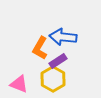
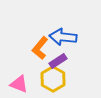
orange L-shape: rotated 10 degrees clockwise
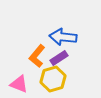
orange L-shape: moved 3 px left, 8 px down
purple rectangle: moved 1 px right, 3 px up
yellow hexagon: rotated 15 degrees clockwise
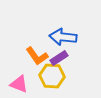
orange L-shape: rotated 75 degrees counterclockwise
yellow hexagon: moved 1 px left, 3 px up; rotated 20 degrees clockwise
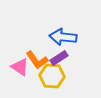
orange L-shape: moved 4 px down
pink triangle: moved 1 px right, 17 px up; rotated 12 degrees clockwise
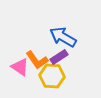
blue arrow: rotated 24 degrees clockwise
purple rectangle: moved 1 px up
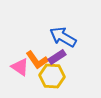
purple rectangle: moved 2 px left
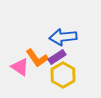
blue arrow: rotated 36 degrees counterclockwise
orange L-shape: moved 2 px up
yellow hexagon: moved 11 px right, 1 px up; rotated 25 degrees clockwise
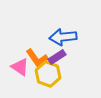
yellow hexagon: moved 15 px left, 1 px up; rotated 10 degrees counterclockwise
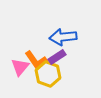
orange L-shape: moved 1 px left, 2 px down
pink triangle: rotated 36 degrees clockwise
